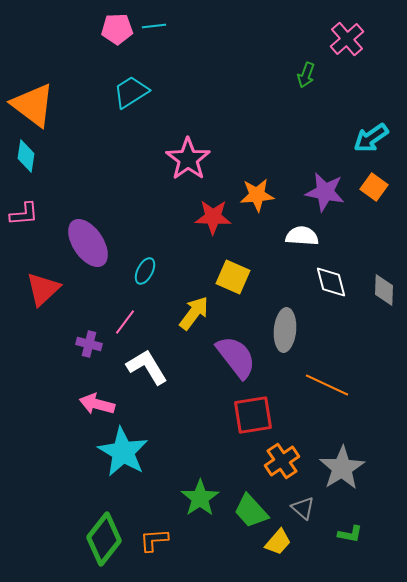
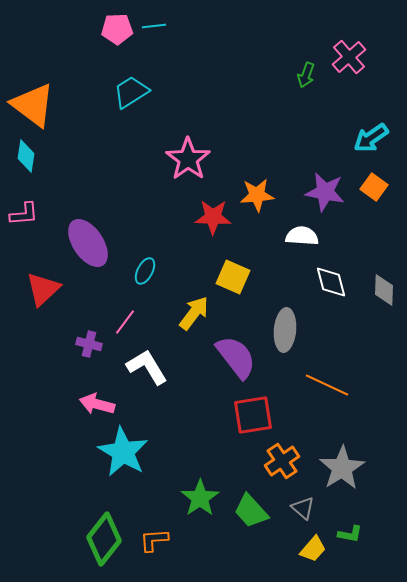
pink cross: moved 2 px right, 18 px down
yellow trapezoid: moved 35 px right, 7 px down
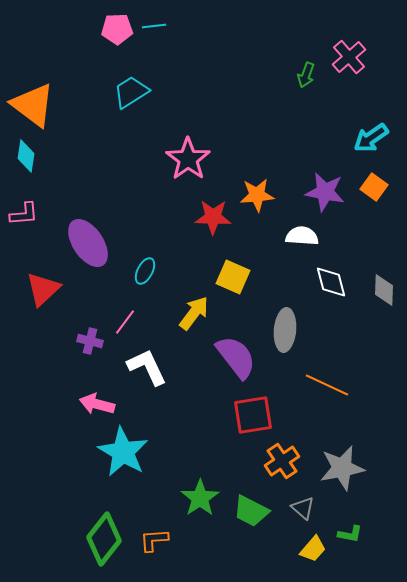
purple cross: moved 1 px right, 3 px up
white L-shape: rotated 6 degrees clockwise
gray star: rotated 21 degrees clockwise
green trapezoid: rotated 21 degrees counterclockwise
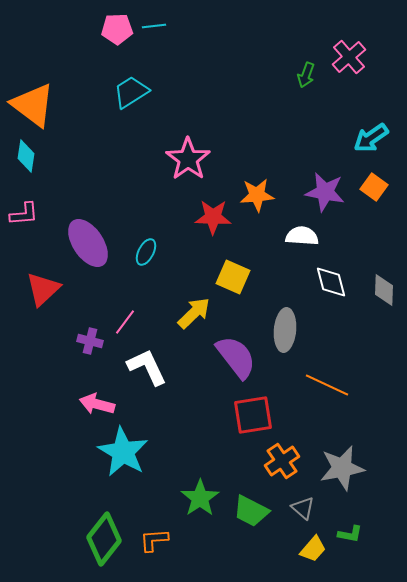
cyan ellipse: moved 1 px right, 19 px up
yellow arrow: rotated 9 degrees clockwise
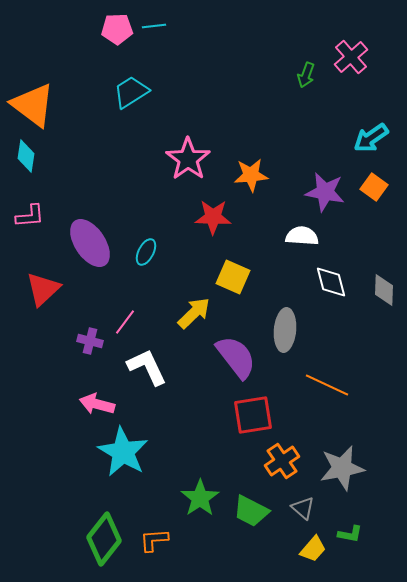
pink cross: moved 2 px right
orange star: moved 6 px left, 20 px up
pink L-shape: moved 6 px right, 2 px down
purple ellipse: moved 2 px right
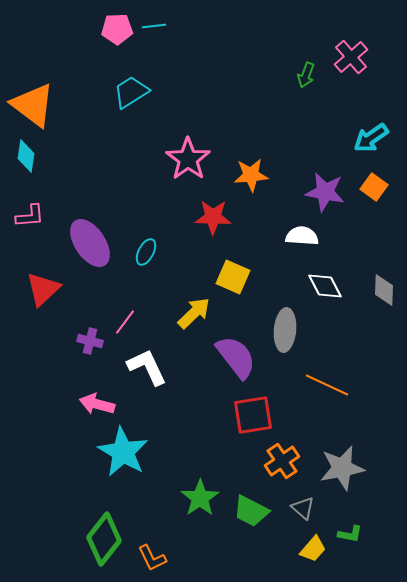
white diamond: moved 6 px left, 4 px down; rotated 12 degrees counterclockwise
orange L-shape: moved 2 px left, 18 px down; rotated 112 degrees counterclockwise
